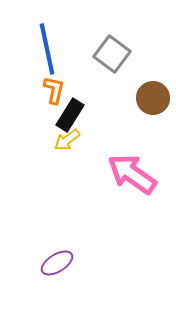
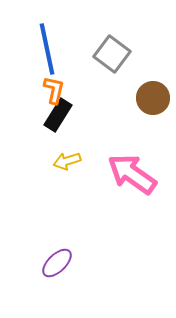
black rectangle: moved 12 px left
yellow arrow: moved 21 px down; rotated 20 degrees clockwise
purple ellipse: rotated 12 degrees counterclockwise
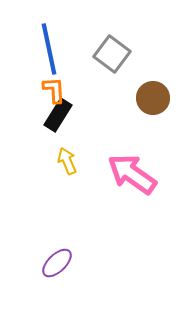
blue line: moved 2 px right
orange L-shape: rotated 16 degrees counterclockwise
yellow arrow: rotated 84 degrees clockwise
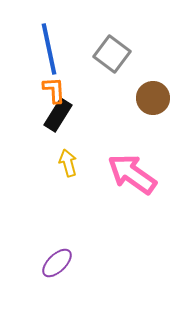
yellow arrow: moved 1 px right, 2 px down; rotated 8 degrees clockwise
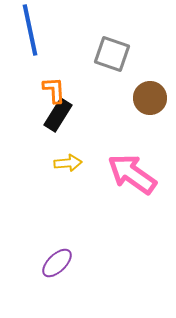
blue line: moved 19 px left, 19 px up
gray square: rotated 18 degrees counterclockwise
brown circle: moved 3 px left
yellow arrow: rotated 100 degrees clockwise
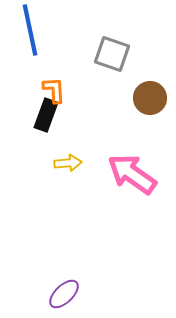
black rectangle: moved 12 px left; rotated 12 degrees counterclockwise
purple ellipse: moved 7 px right, 31 px down
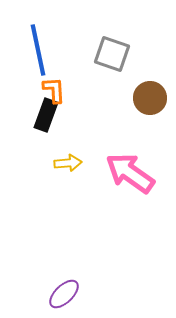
blue line: moved 8 px right, 20 px down
pink arrow: moved 2 px left, 1 px up
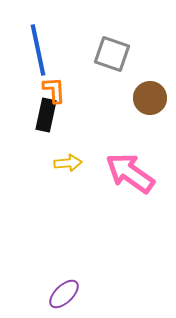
black rectangle: rotated 8 degrees counterclockwise
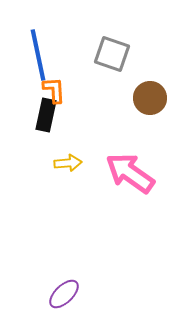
blue line: moved 5 px down
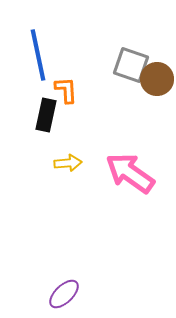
gray square: moved 19 px right, 11 px down
orange L-shape: moved 12 px right
brown circle: moved 7 px right, 19 px up
